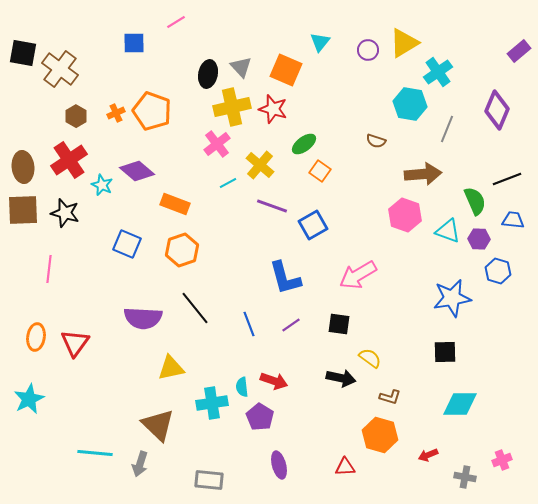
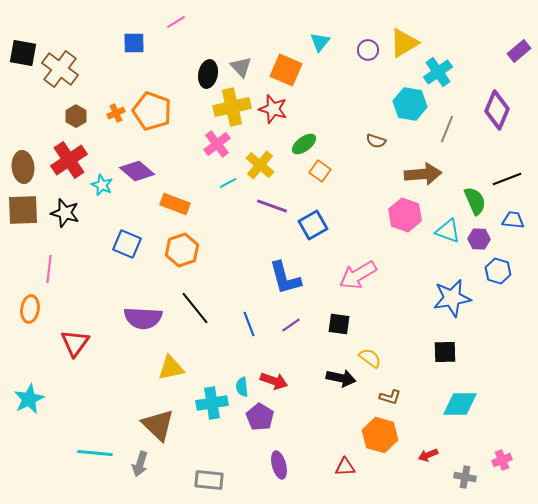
orange ellipse at (36, 337): moved 6 px left, 28 px up
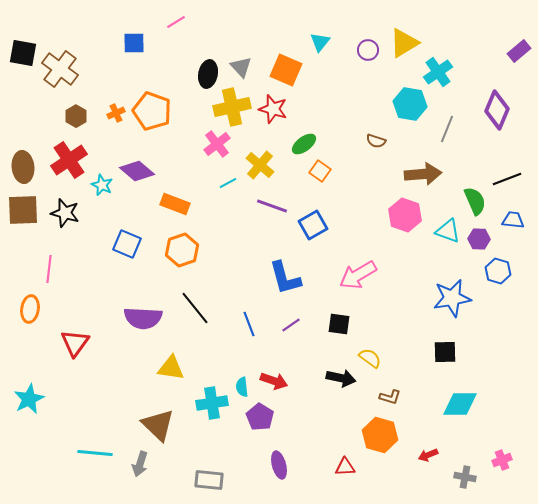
yellow triangle at (171, 368): rotated 20 degrees clockwise
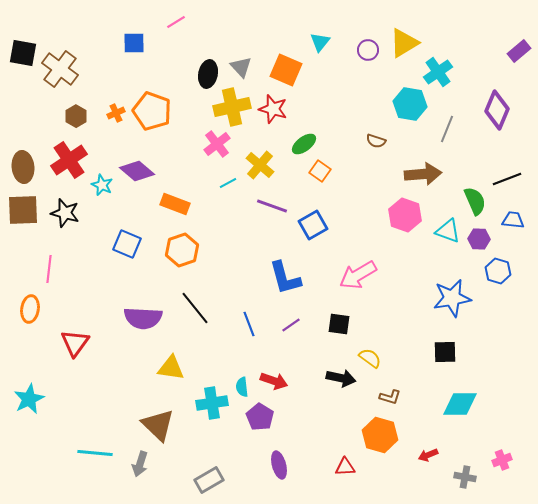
gray rectangle at (209, 480): rotated 36 degrees counterclockwise
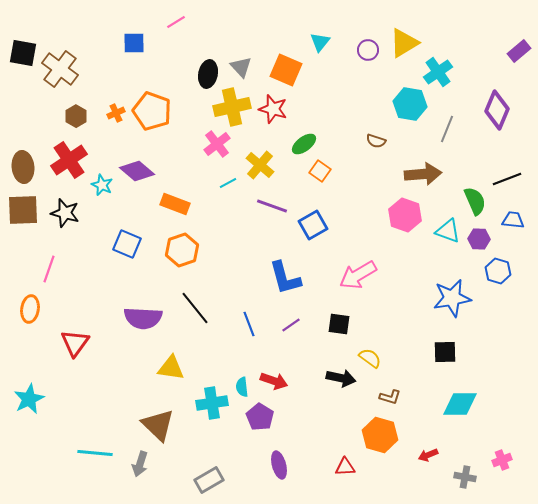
pink line at (49, 269): rotated 12 degrees clockwise
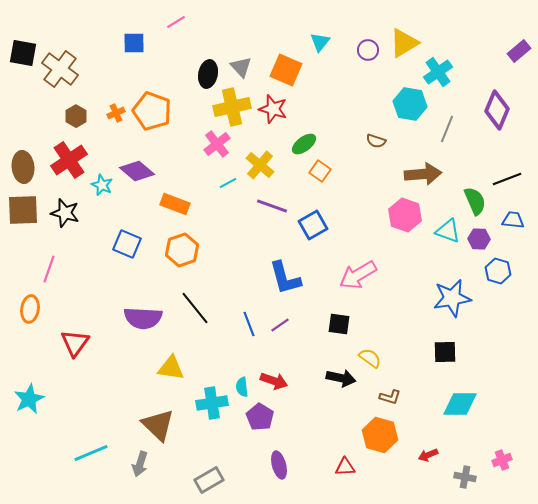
purple line at (291, 325): moved 11 px left
cyan line at (95, 453): moved 4 px left; rotated 28 degrees counterclockwise
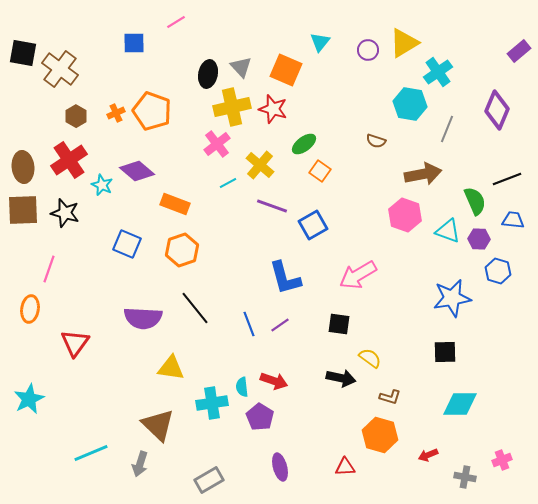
brown arrow at (423, 174): rotated 6 degrees counterclockwise
purple ellipse at (279, 465): moved 1 px right, 2 px down
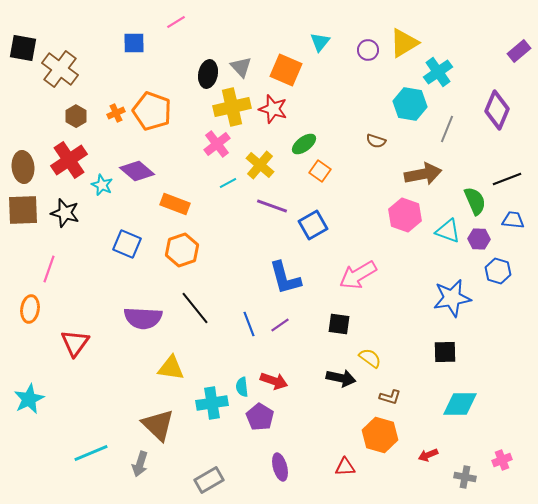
black square at (23, 53): moved 5 px up
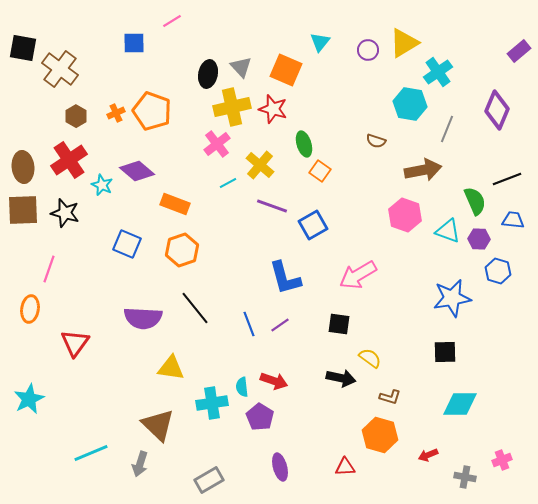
pink line at (176, 22): moved 4 px left, 1 px up
green ellipse at (304, 144): rotated 70 degrees counterclockwise
brown arrow at (423, 174): moved 4 px up
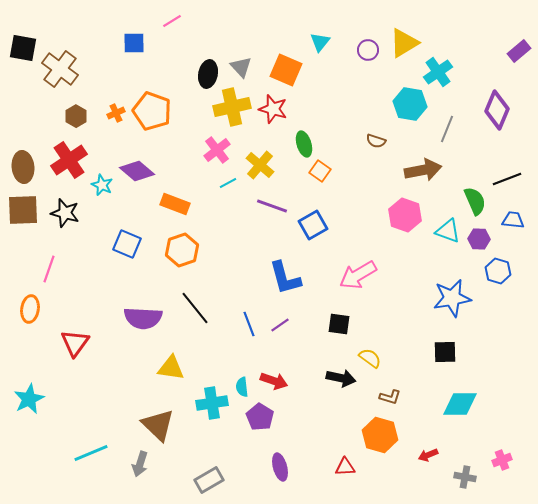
pink cross at (217, 144): moved 6 px down
